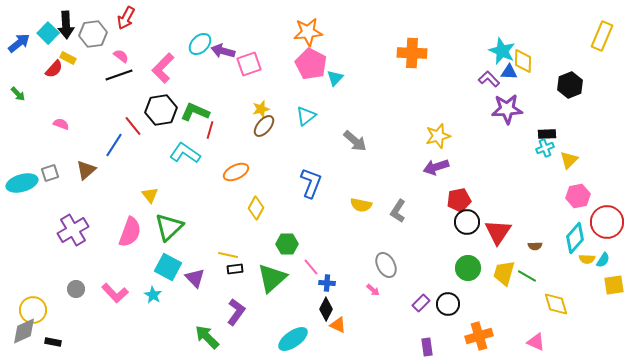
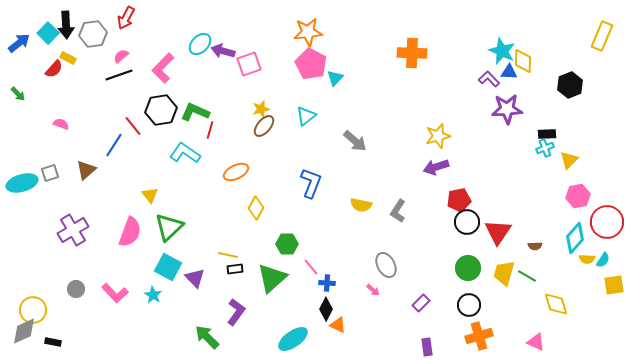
pink semicircle at (121, 56): rotated 77 degrees counterclockwise
black circle at (448, 304): moved 21 px right, 1 px down
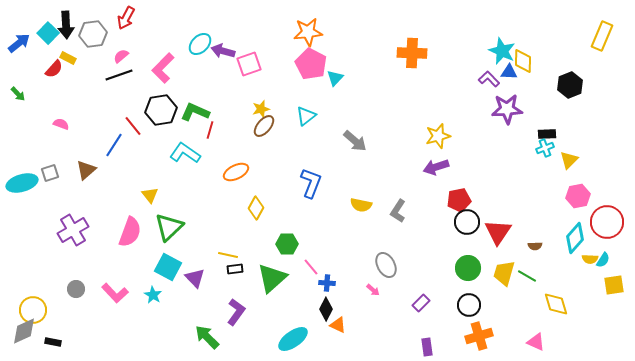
yellow semicircle at (587, 259): moved 3 px right
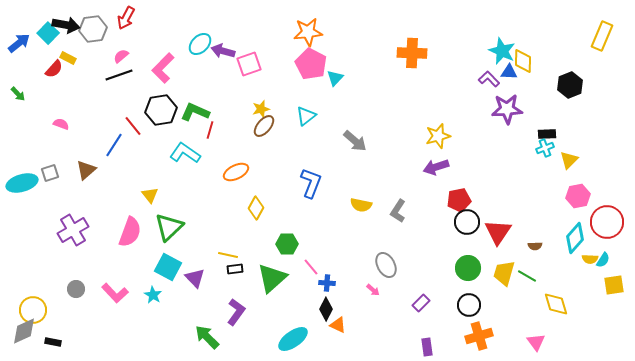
black arrow at (66, 25): rotated 76 degrees counterclockwise
gray hexagon at (93, 34): moved 5 px up
pink triangle at (536, 342): rotated 30 degrees clockwise
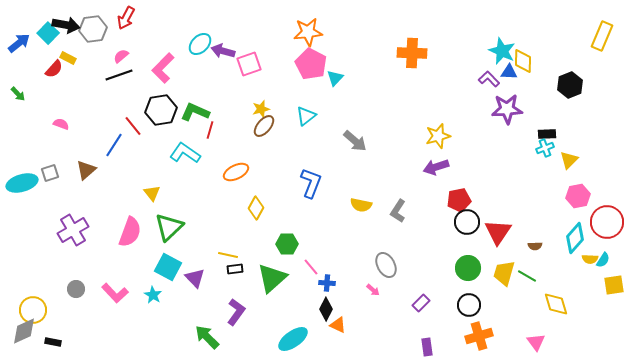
yellow triangle at (150, 195): moved 2 px right, 2 px up
